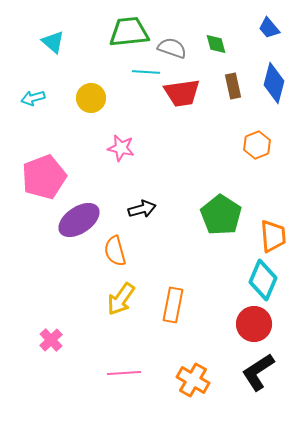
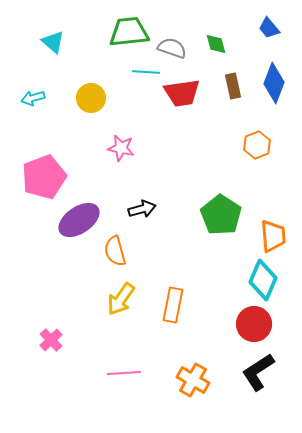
blue diamond: rotated 6 degrees clockwise
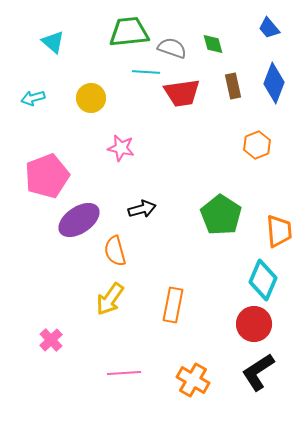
green diamond: moved 3 px left
pink pentagon: moved 3 px right, 1 px up
orange trapezoid: moved 6 px right, 5 px up
yellow arrow: moved 11 px left
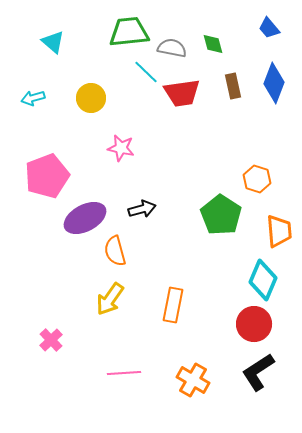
gray semicircle: rotated 8 degrees counterclockwise
cyan line: rotated 40 degrees clockwise
orange hexagon: moved 34 px down; rotated 20 degrees counterclockwise
purple ellipse: moved 6 px right, 2 px up; rotated 6 degrees clockwise
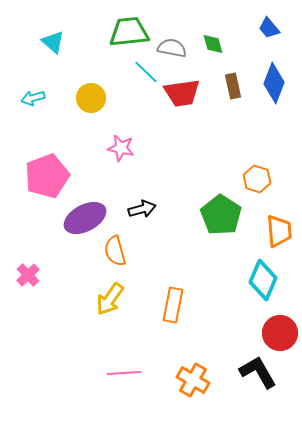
red circle: moved 26 px right, 9 px down
pink cross: moved 23 px left, 65 px up
black L-shape: rotated 93 degrees clockwise
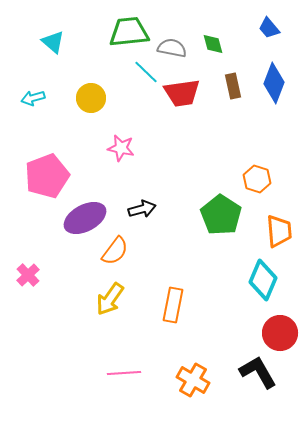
orange semicircle: rotated 128 degrees counterclockwise
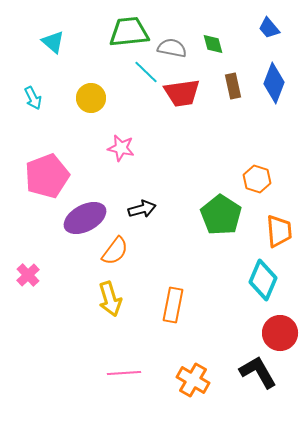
cyan arrow: rotated 100 degrees counterclockwise
yellow arrow: rotated 52 degrees counterclockwise
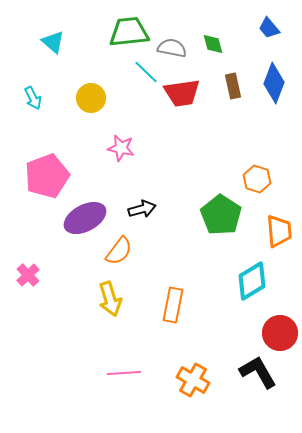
orange semicircle: moved 4 px right
cyan diamond: moved 11 px left, 1 px down; rotated 36 degrees clockwise
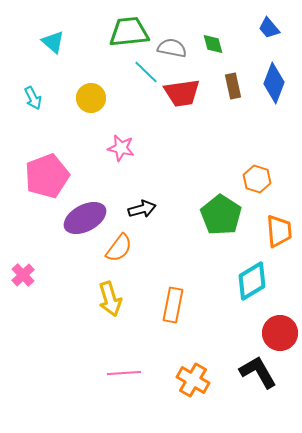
orange semicircle: moved 3 px up
pink cross: moved 5 px left
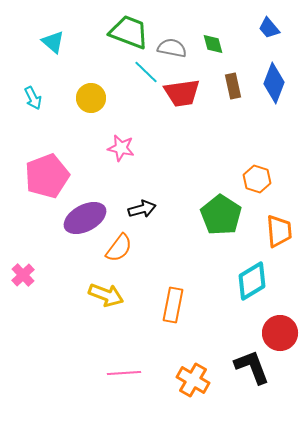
green trapezoid: rotated 27 degrees clockwise
yellow arrow: moved 4 px left, 4 px up; rotated 52 degrees counterclockwise
black L-shape: moved 6 px left, 5 px up; rotated 9 degrees clockwise
